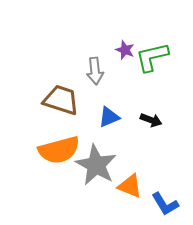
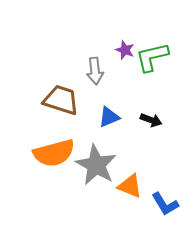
orange semicircle: moved 5 px left, 3 px down
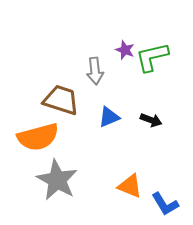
orange semicircle: moved 16 px left, 16 px up
gray star: moved 39 px left, 15 px down
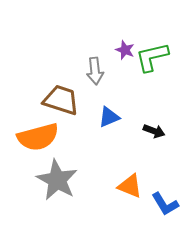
black arrow: moved 3 px right, 11 px down
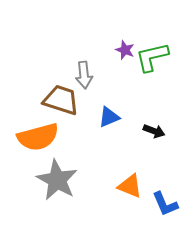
gray arrow: moved 11 px left, 4 px down
blue L-shape: rotated 8 degrees clockwise
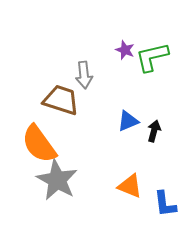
blue triangle: moved 19 px right, 4 px down
black arrow: rotated 95 degrees counterclockwise
orange semicircle: moved 1 px right, 7 px down; rotated 69 degrees clockwise
blue L-shape: rotated 16 degrees clockwise
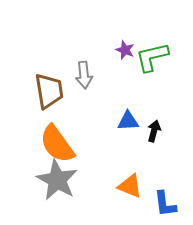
brown trapezoid: moved 12 px left, 9 px up; rotated 63 degrees clockwise
blue triangle: rotated 20 degrees clockwise
orange semicircle: moved 18 px right
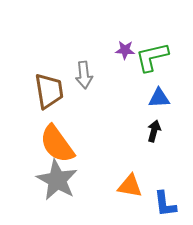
purple star: rotated 18 degrees counterclockwise
blue triangle: moved 31 px right, 23 px up
orange triangle: rotated 12 degrees counterclockwise
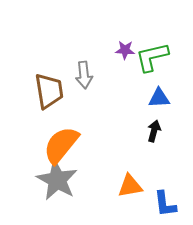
orange semicircle: moved 4 px right, 1 px down; rotated 75 degrees clockwise
orange triangle: rotated 20 degrees counterclockwise
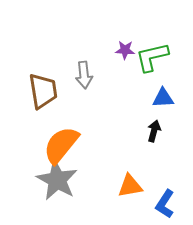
brown trapezoid: moved 6 px left
blue triangle: moved 4 px right
blue L-shape: rotated 40 degrees clockwise
